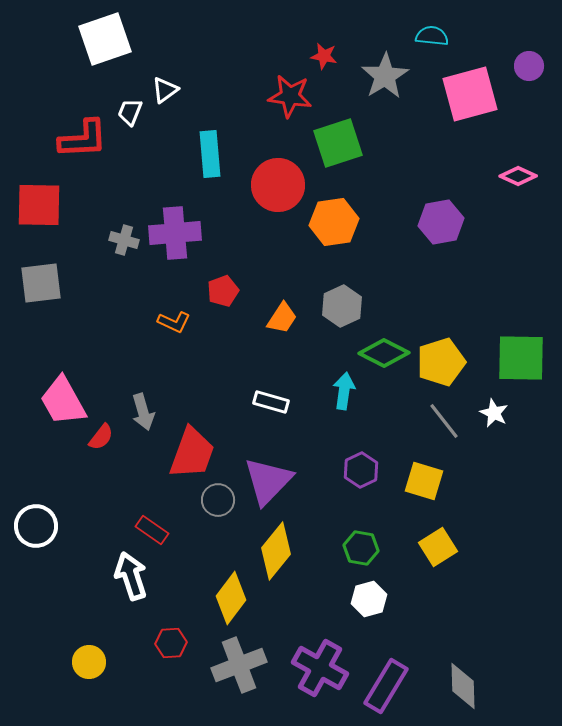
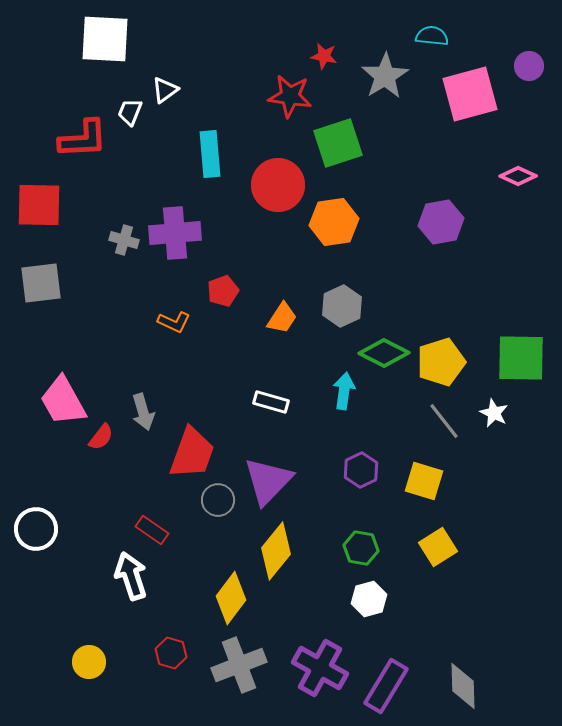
white square at (105, 39): rotated 22 degrees clockwise
white circle at (36, 526): moved 3 px down
red hexagon at (171, 643): moved 10 px down; rotated 20 degrees clockwise
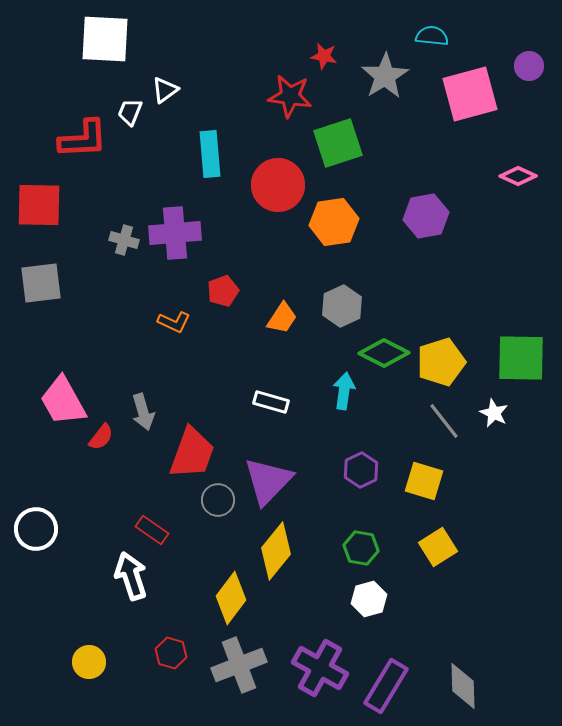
purple hexagon at (441, 222): moved 15 px left, 6 px up
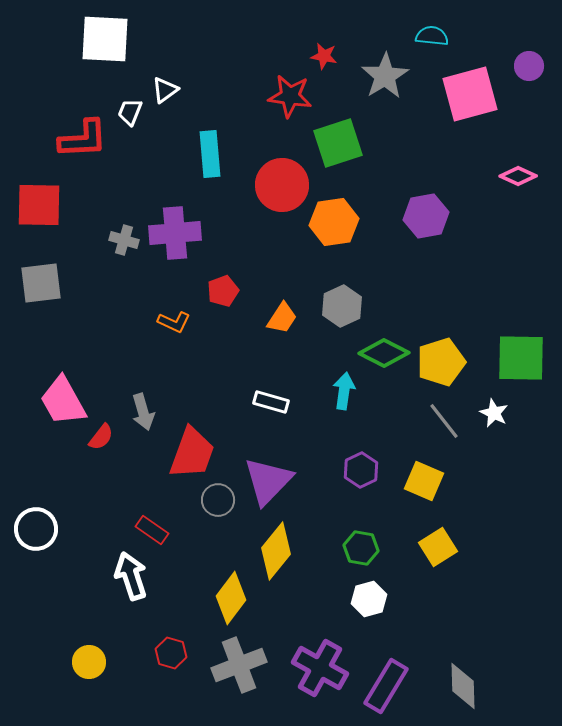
red circle at (278, 185): moved 4 px right
yellow square at (424, 481): rotated 6 degrees clockwise
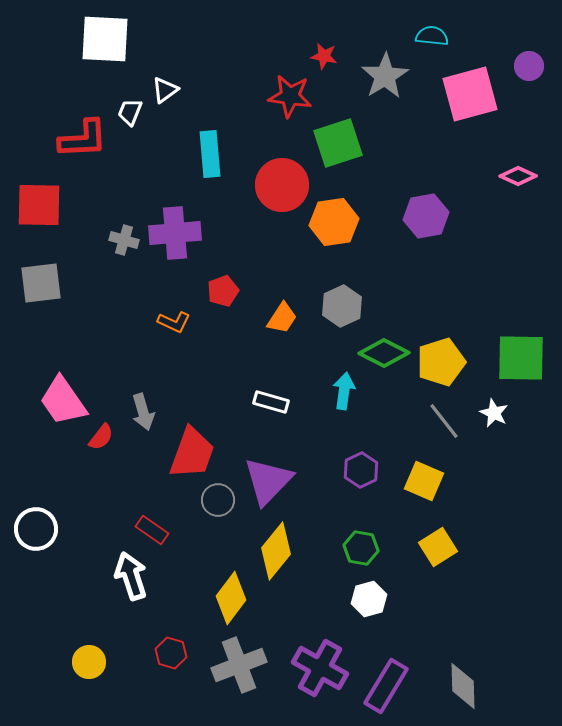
pink trapezoid at (63, 401): rotated 6 degrees counterclockwise
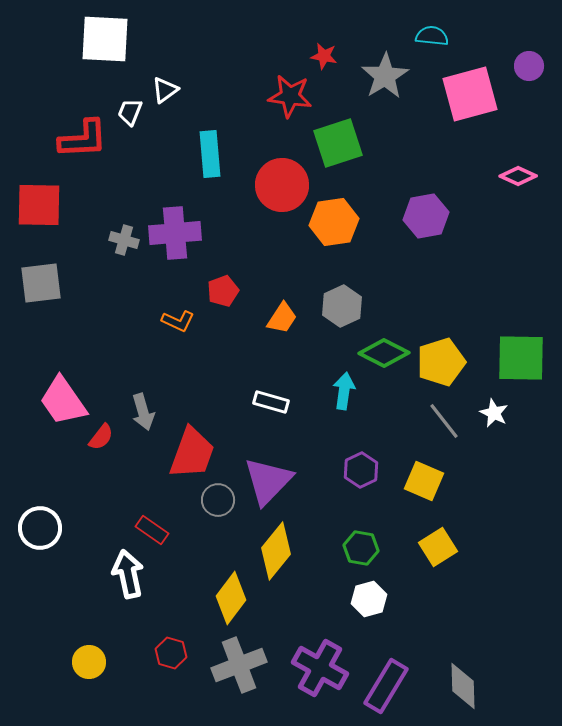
orange L-shape at (174, 322): moved 4 px right, 1 px up
white circle at (36, 529): moved 4 px right, 1 px up
white arrow at (131, 576): moved 3 px left, 2 px up; rotated 6 degrees clockwise
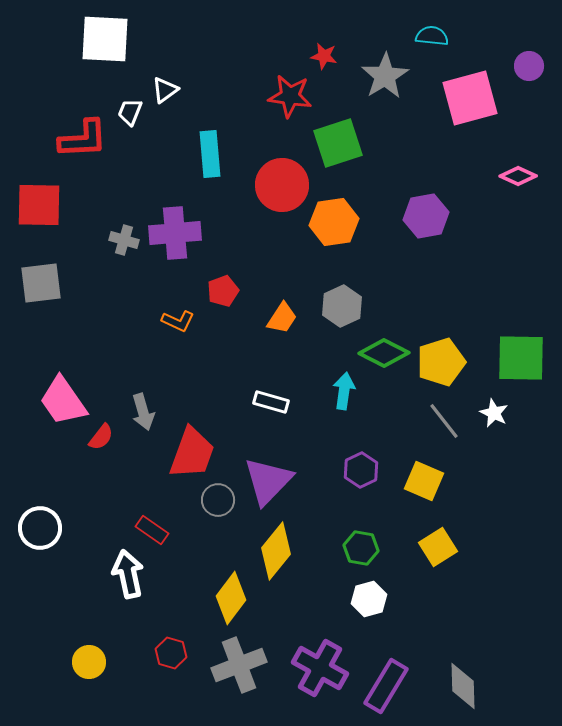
pink square at (470, 94): moved 4 px down
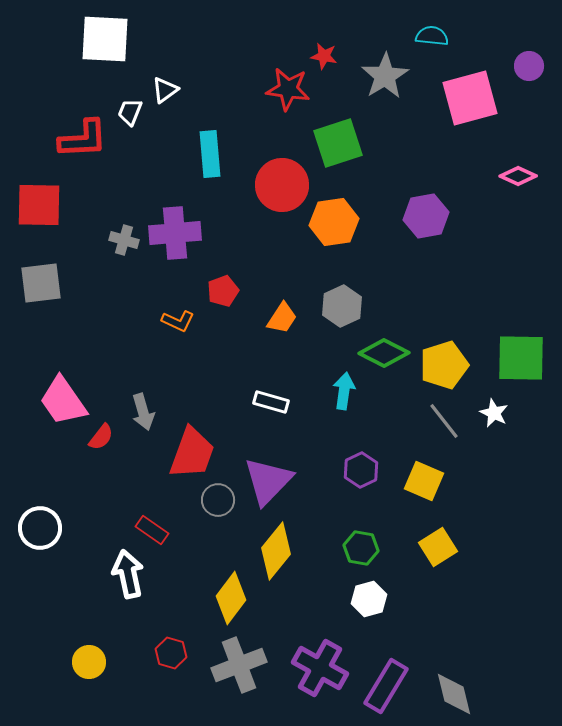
red star at (290, 96): moved 2 px left, 7 px up
yellow pentagon at (441, 362): moved 3 px right, 3 px down
gray diamond at (463, 686): moved 9 px left, 8 px down; rotated 12 degrees counterclockwise
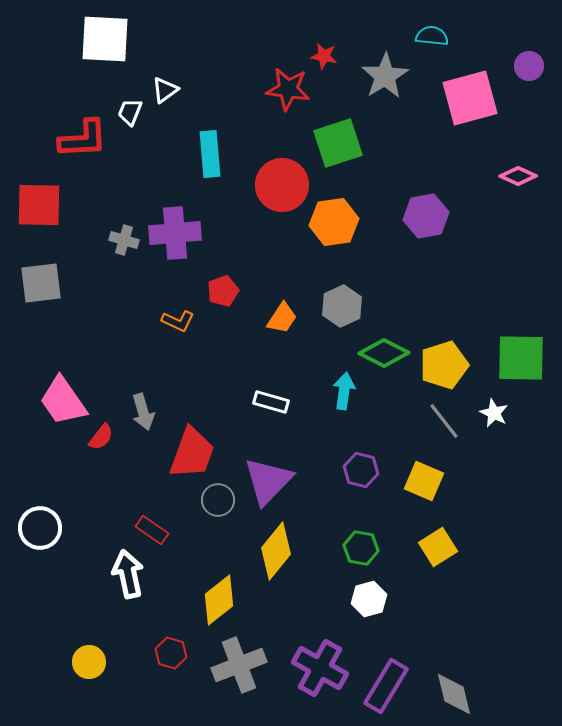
purple hexagon at (361, 470): rotated 20 degrees counterclockwise
yellow diamond at (231, 598): moved 12 px left, 2 px down; rotated 15 degrees clockwise
